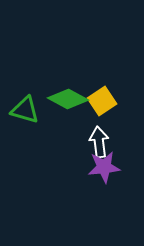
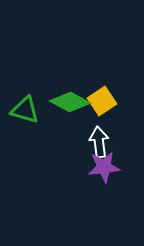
green diamond: moved 2 px right, 3 px down
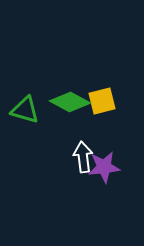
yellow square: rotated 20 degrees clockwise
white arrow: moved 16 px left, 15 px down
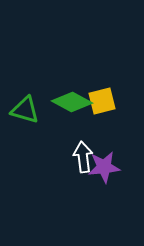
green diamond: moved 2 px right
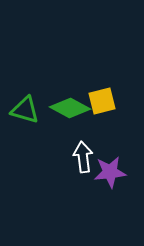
green diamond: moved 2 px left, 6 px down
purple star: moved 6 px right, 5 px down
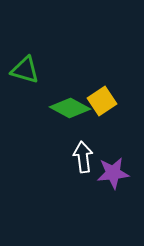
yellow square: rotated 20 degrees counterclockwise
green triangle: moved 40 px up
purple star: moved 3 px right, 1 px down
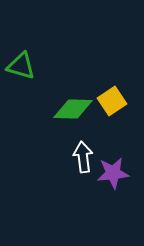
green triangle: moved 4 px left, 4 px up
yellow square: moved 10 px right
green diamond: moved 3 px right, 1 px down; rotated 27 degrees counterclockwise
